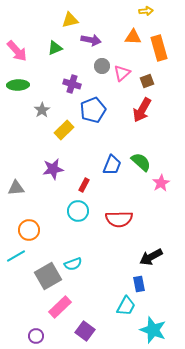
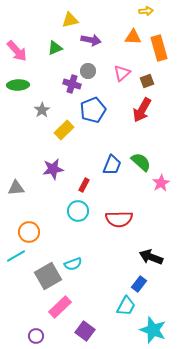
gray circle: moved 14 px left, 5 px down
orange circle: moved 2 px down
black arrow: rotated 50 degrees clockwise
blue rectangle: rotated 49 degrees clockwise
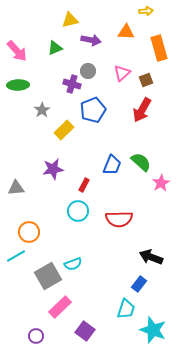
orange triangle: moved 7 px left, 5 px up
brown square: moved 1 px left, 1 px up
cyan trapezoid: moved 3 px down; rotated 10 degrees counterclockwise
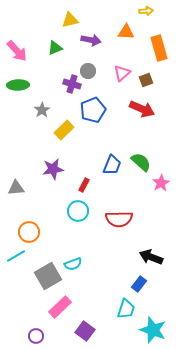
red arrow: moved 1 px up; rotated 95 degrees counterclockwise
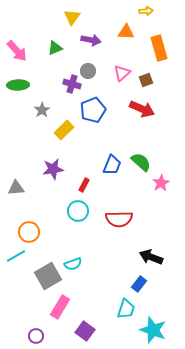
yellow triangle: moved 2 px right, 3 px up; rotated 42 degrees counterclockwise
pink rectangle: rotated 15 degrees counterclockwise
